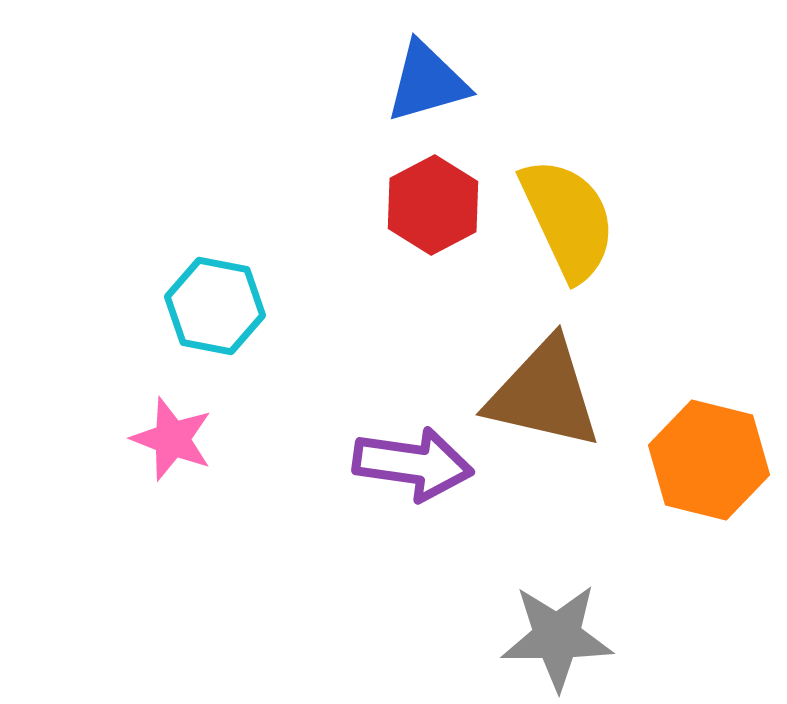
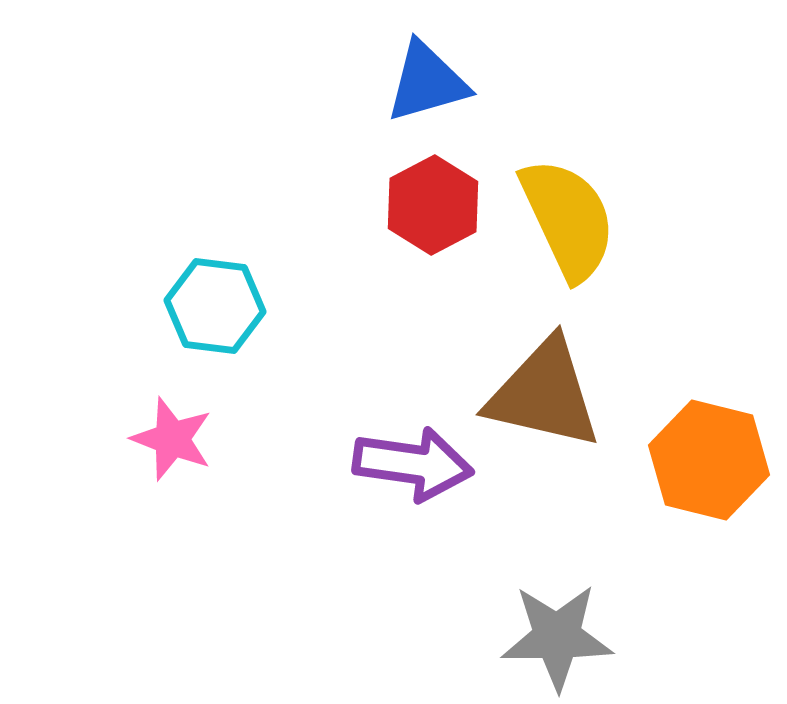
cyan hexagon: rotated 4 degrees counterclockwise
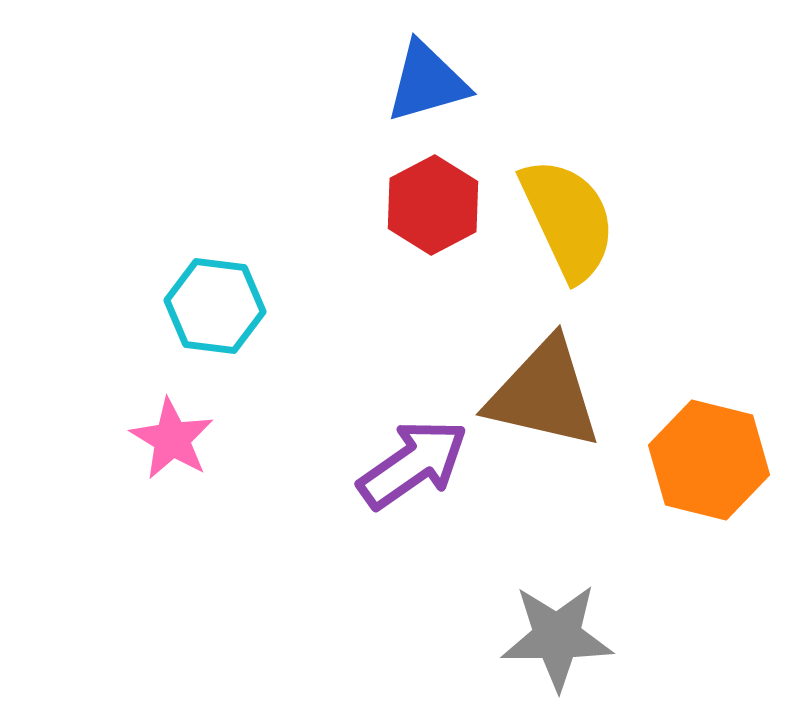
pink star: rotated 10 degrees clockwise
purple arrow: rotated 43 degrees counterclockwise
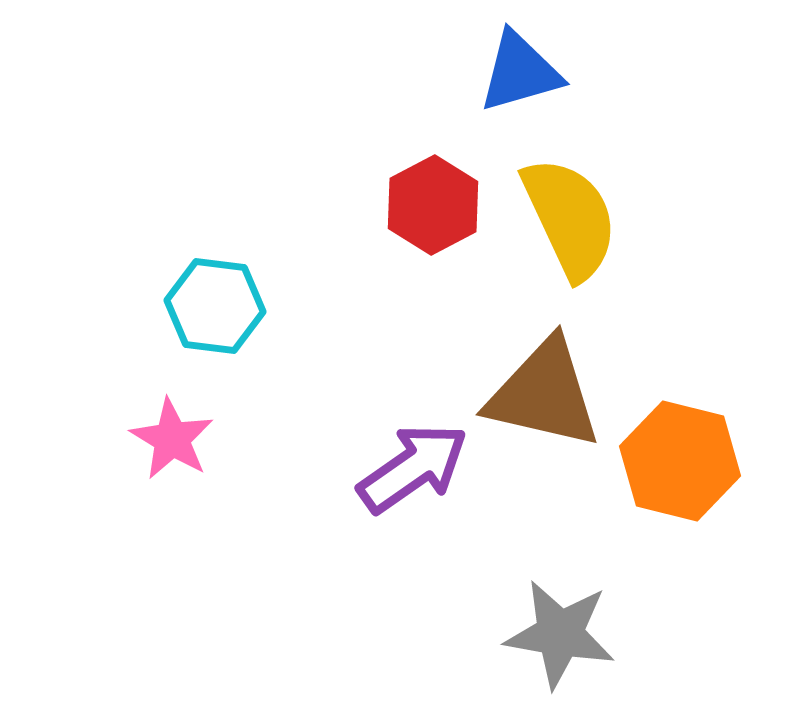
blue triangle: moved 93 px right, 10 px up
yellow semicircle: moved 2 px right, 1 px up
orange hexagon: moved 29 px left, 1 px down
purple arrow: moved 4 px down
gray star: moved 3 px right, 3 px up; rotated 10 degrees clockwise
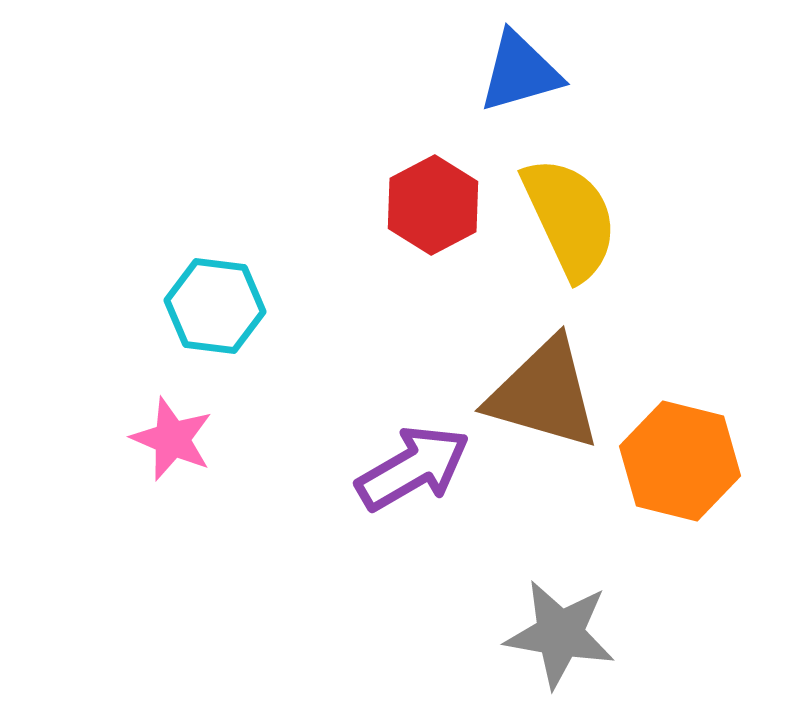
brown triangle: rotated 3 degrees clockwise
pink star: rotated 8 degrees counterclockwise
purple arrow: rotated 5 degrees clockwise
